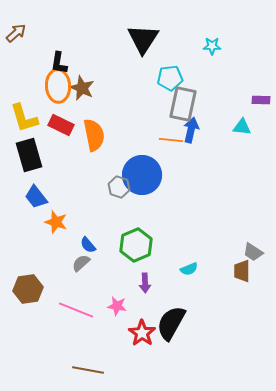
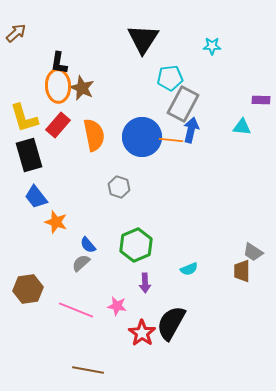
gray rectangle: rotated 16 degrees clockwise
red rectangle: moved 3 px left; rotated 75 degrees counterclockwise
blue circle: moved 38 px up
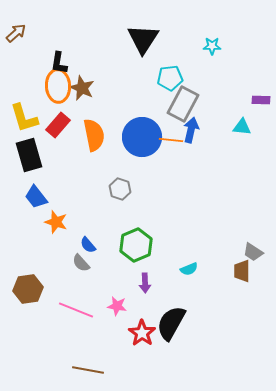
gray hexagon: moved 1 px right, 2 px down
gray semicircle: rotated 90 degrees counterclockwise
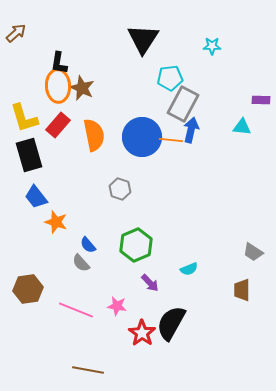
brown trapezoid: moved 19 px down
purple arrow: moved 5 px right; rotated 42 degrees counterclockwise
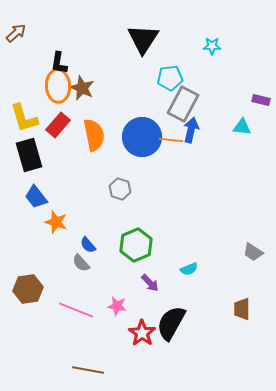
purple rectangle: rotated 12 degrees clockwise
brown trapezoid: moved 19 px down
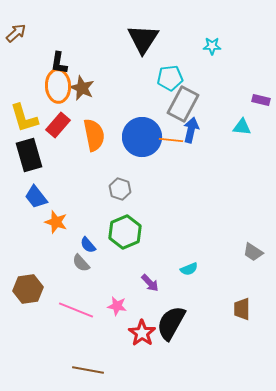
green hexagon: moved 11 px left, 13 px up
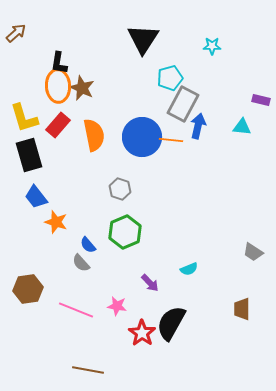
cyan pentagon: rotated 10 degrees counterclockwise
blue arrow: moved 7 px right, 4 px up
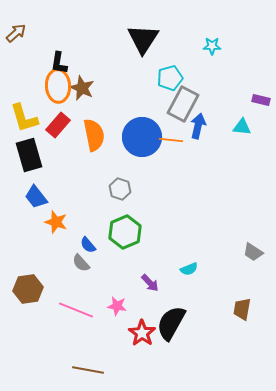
brown trapezoid: rotated 10 degrees clockwise
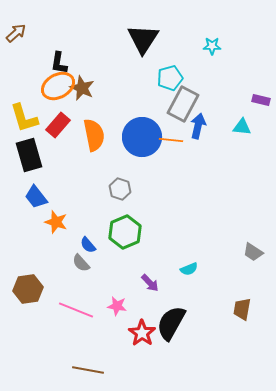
orange ellipse: rotated 64 degrees clockwise
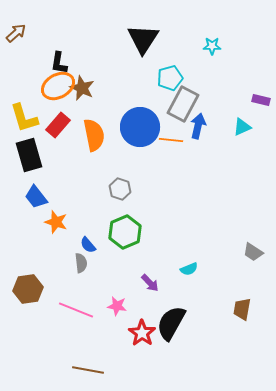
cyan triangle: rotated 30 degrees counterclockwise
blue circle: moved 2 px left, 10 px up
gray semicircle: rotated 144 degrees counterclockwise
